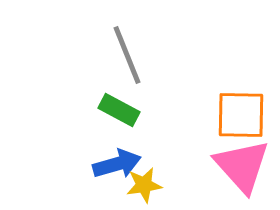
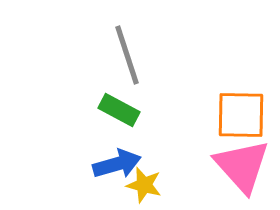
gray line: rotated 4 degrees clockwise
yellow star: rotated 24 degrees clockwise
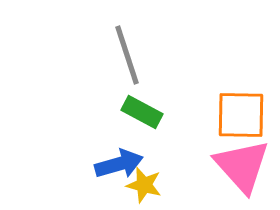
green rectangle: moved 23 px right, 2 px down
blue arrow: moved 2 px right
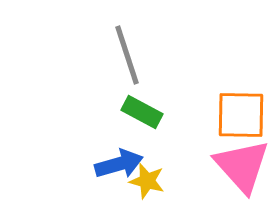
yellow star: moved 3 px right, 4 px up
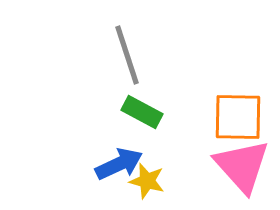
orange square: moved 3 px left, 2 px down
blue arrow: rotated 9 degrees counterclockwise
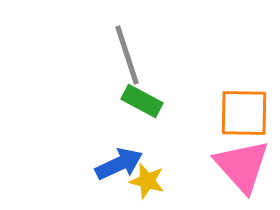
green rectangle: moved 11 px up
orange square: moved 6 px right, 4 px up
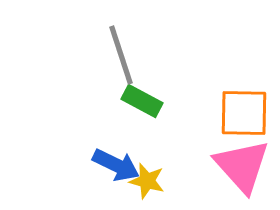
gray line: moved 6 px left
blue arrow: moved 3 px left, 1 px down; rotated 51 degrees clockwise
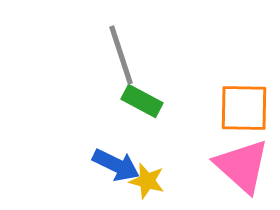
orange square: moved 5 px up
pink triangle: rotated 6 degrees counterclockwise
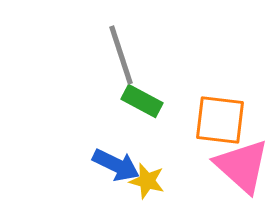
orange square: moved 24 px left, 12 px down; rotated 6 degrees clockwise
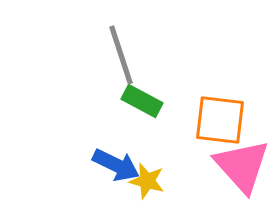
pink triangle: rotated 6 degrees clockwise
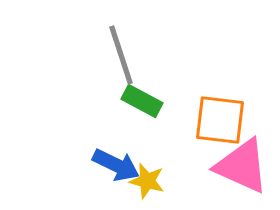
pink triangle: rotated 24 degrees counterclockwise
